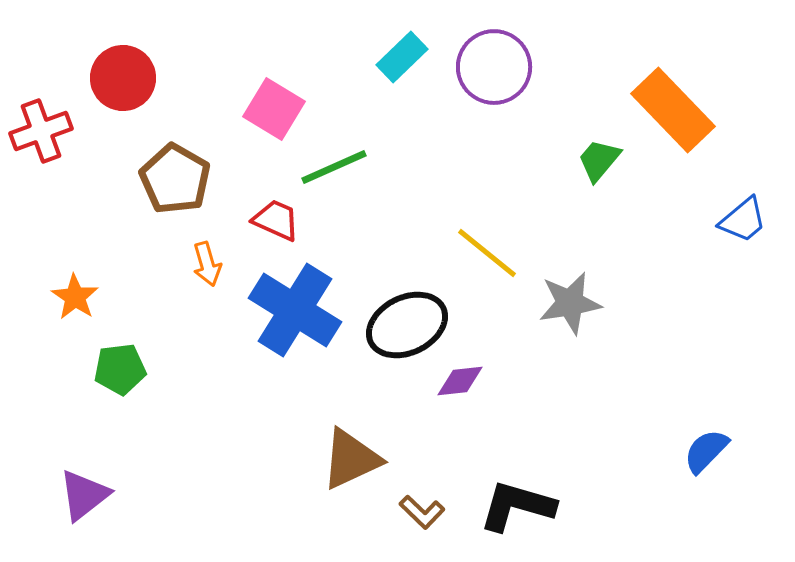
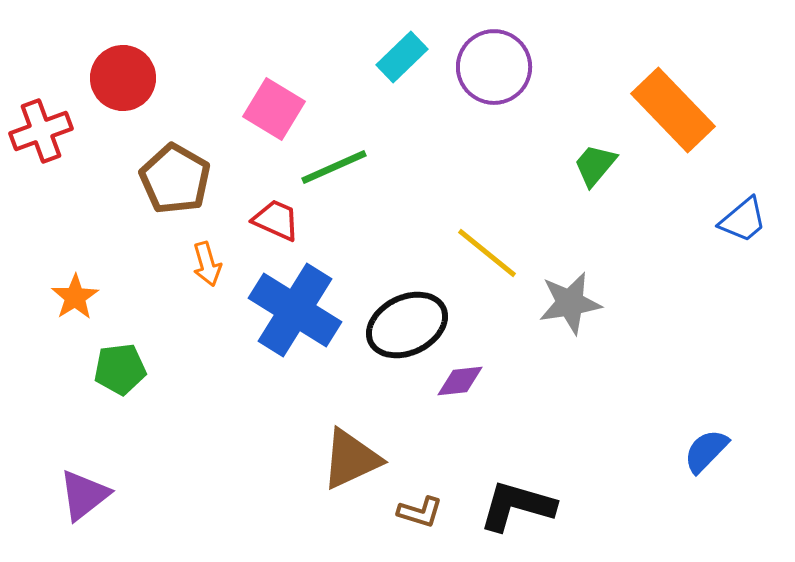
green trapezoid: moved 4 px left, 5 px down
orange star: rotated 6 degrees clockwise
brown L-shape: moved 2 px left; rotated 27 degrees counterclockwise
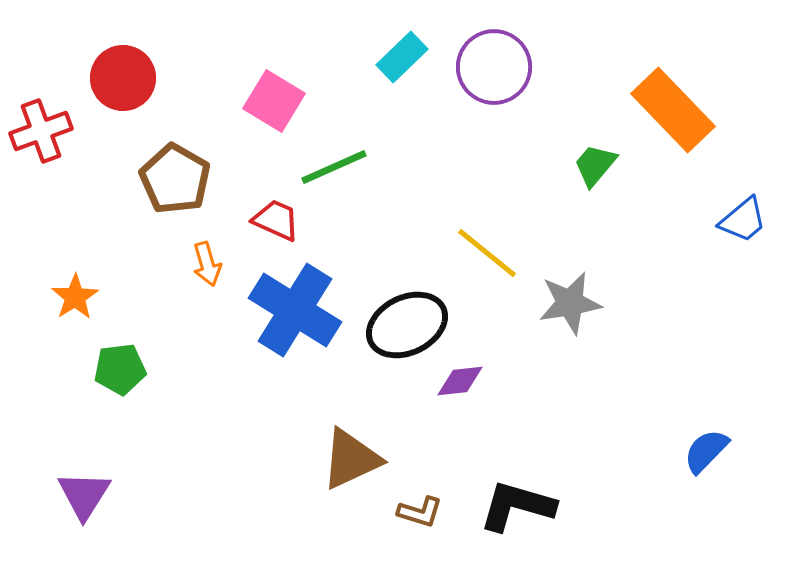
pink square: moved 8 px up
purple triangle: rotated 20 degrees counterclockwise
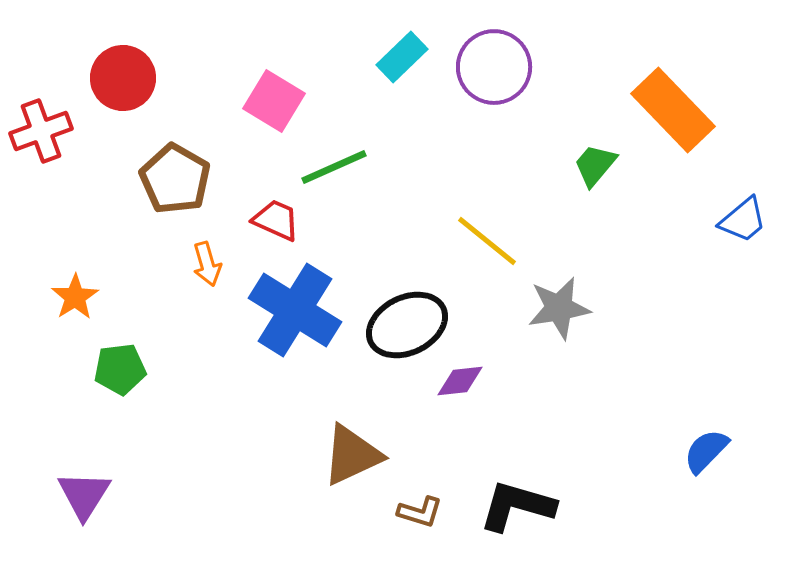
yellow line: moved 12 px up
gray star: moved 11 px left, 5 px down
brown triangle: moved 1 px right, 4 px up
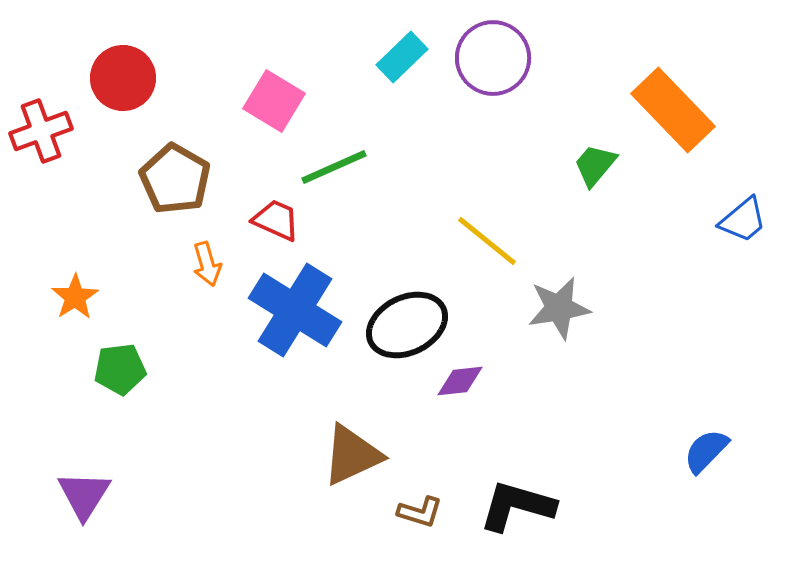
purple circle: moved 1 px left, 9 px up
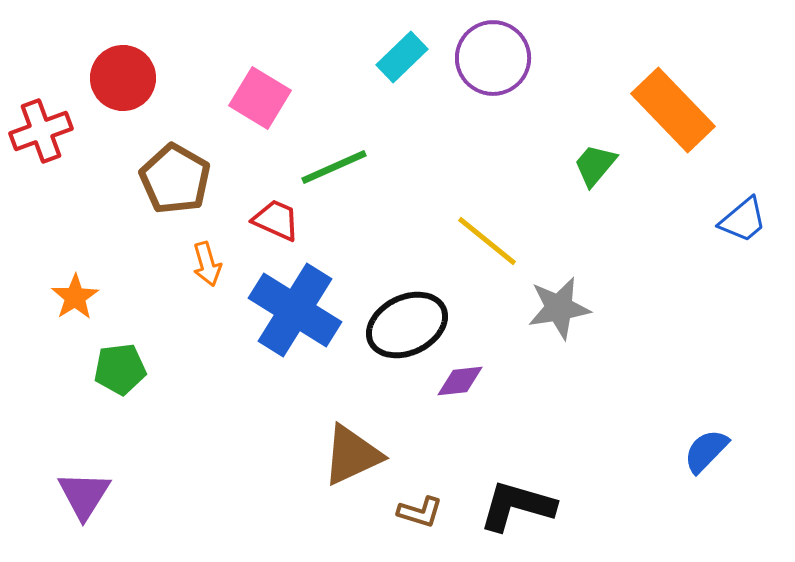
pink square: moved 14 px left, 3 px up
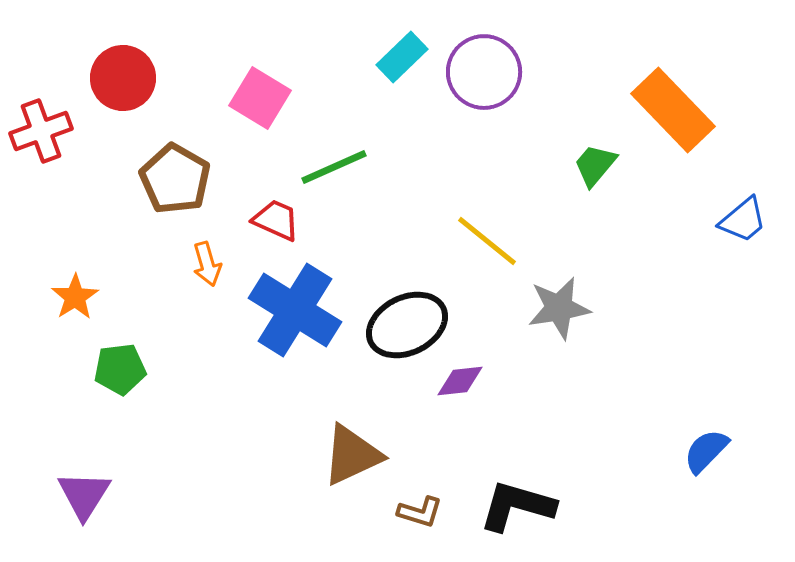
purple circle: moved 9 px left, 14 px down
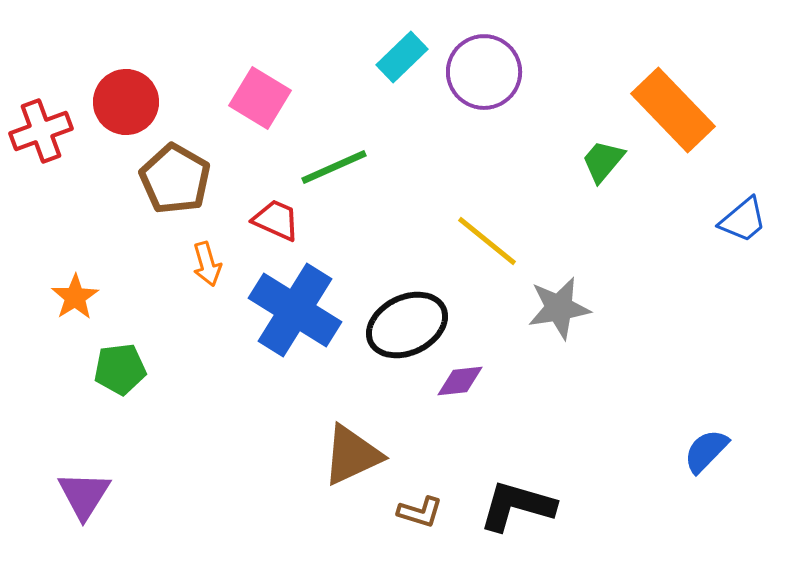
red circle: moved 3 px right, 24 px down
green trapezoid: moved 8 px right, 4 px up
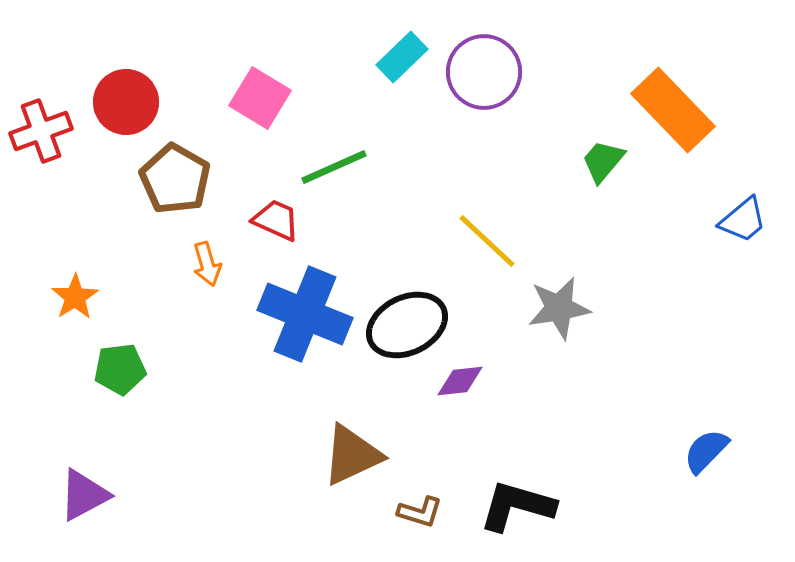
yellow line: rotated 4 degrees clockwise
blue cross: moved 10 px right, 4 px down; rotated 10 degrees counterclockwise
purple triangle: rotated 30 degrees clockwise
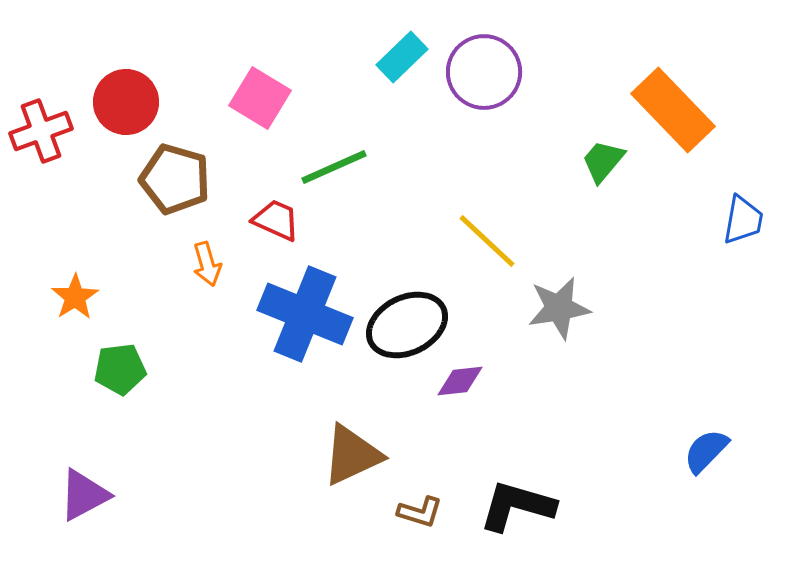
brown pentagon: rotated 14 degrees counterclockwise
blue trapezoid: rotated 40 degrees counterclockwise
